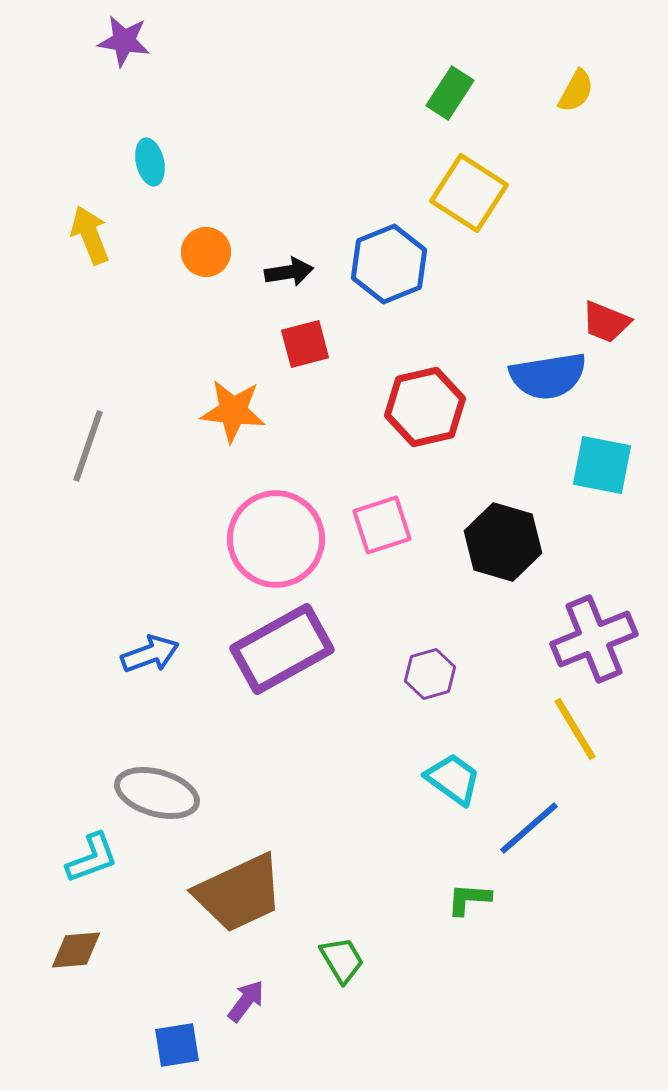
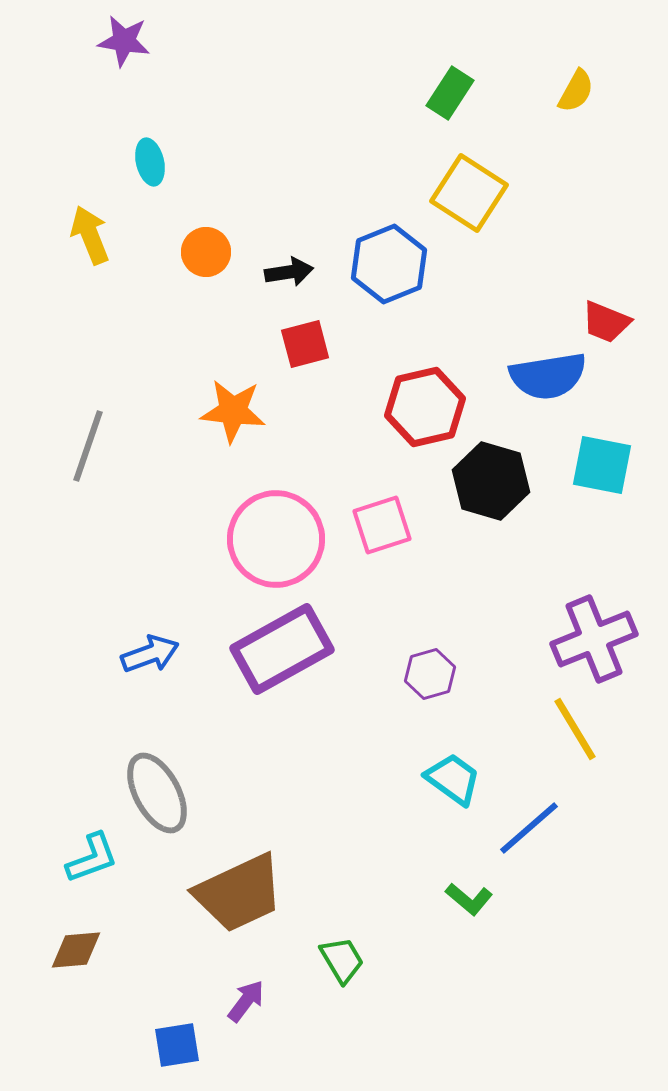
black hexagon: moved 12 px left, 61 px up
gray ellipse: rotated 46 degrees clockwise
green L-shape: rotated 144 degrees counterclockwise
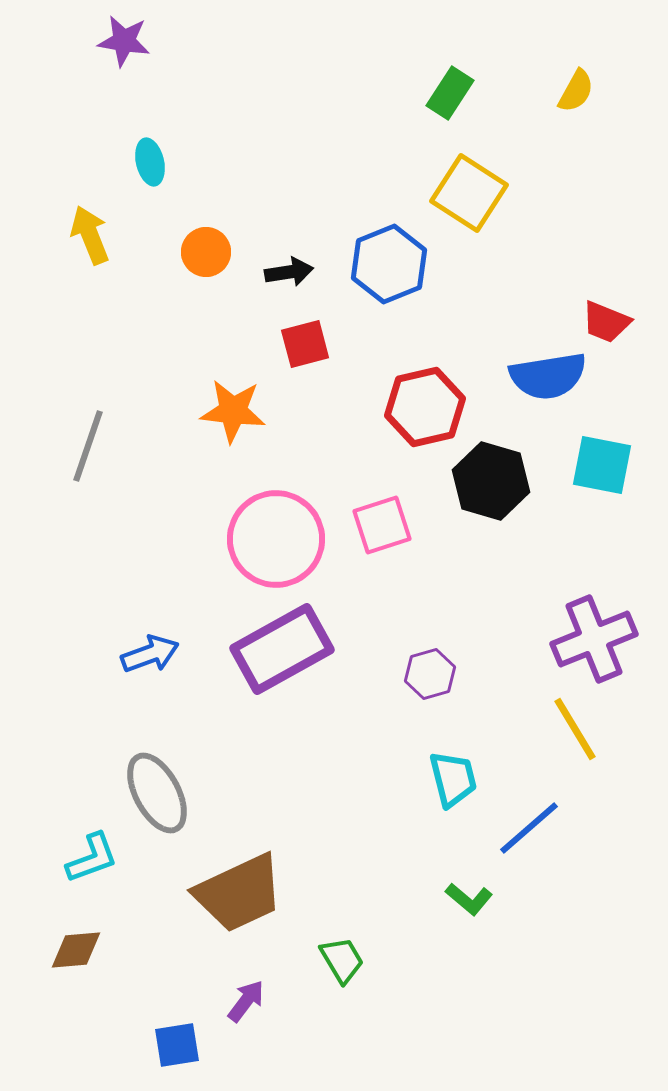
cyan trapezoid: rotated 40 degrees clockwise
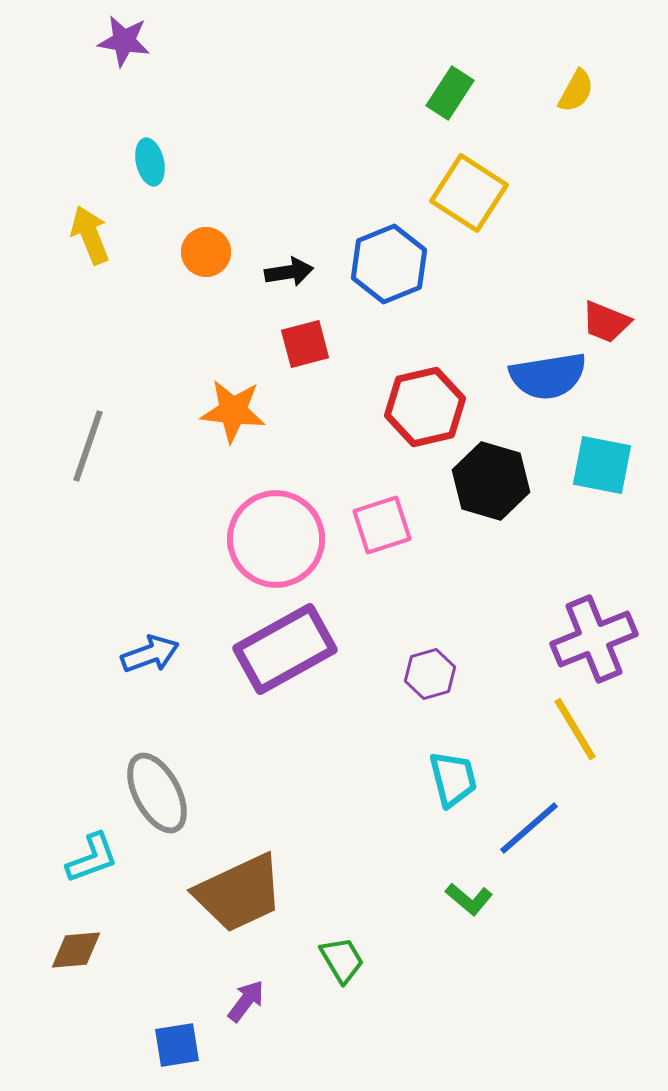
purple rectangle: moved 3 px right
